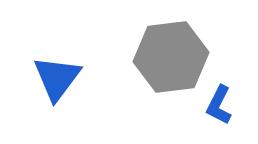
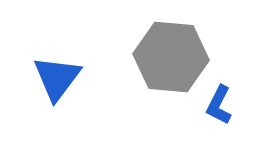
gray hexagon: rotated 12 degrees clockwise
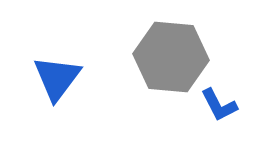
blue L-shape: rotated 54 degrees counterclockwise
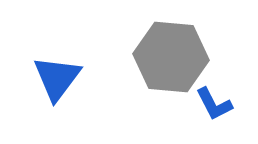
blue L-shape: moved 5 px left, 1 px up
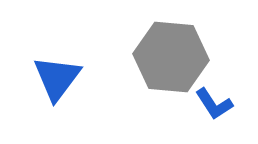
blue L-shape: rotated 6 degrees counterclockwise
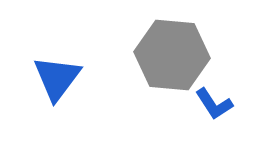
gray hexagon: moved 1 px right, 2 px up
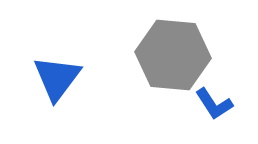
gray hexagon: moved 1 px right
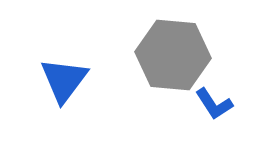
blue triangle: moved 7 px right, 2 px down
